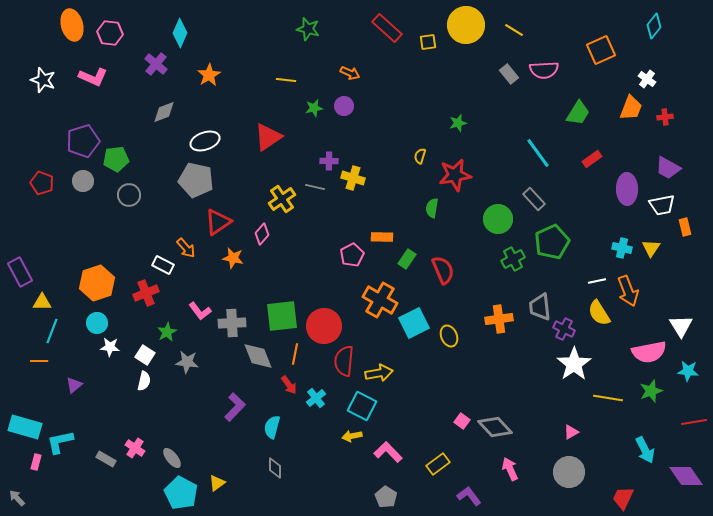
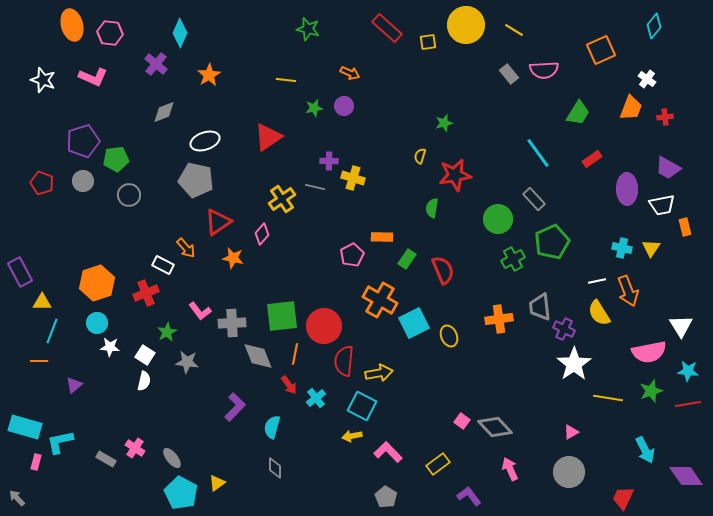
green star at (458, 123): moved 14 px left
red line at (694, 422): moved 6 px left, 18 px up
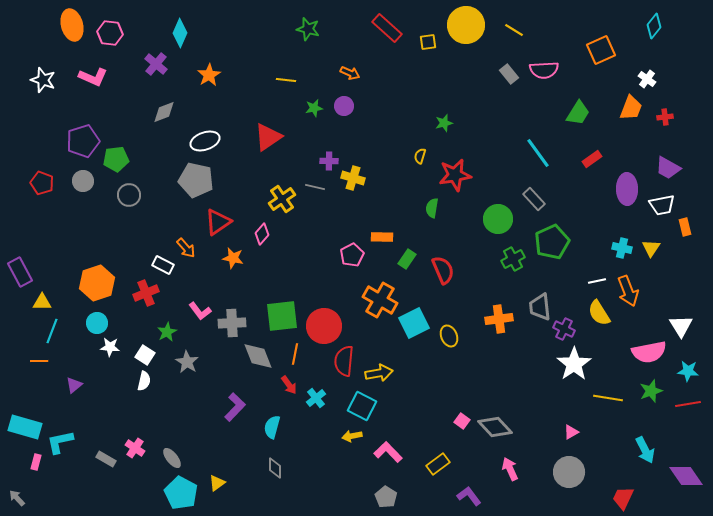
gray star at (187, 362): rotated 25 degrees clockwise
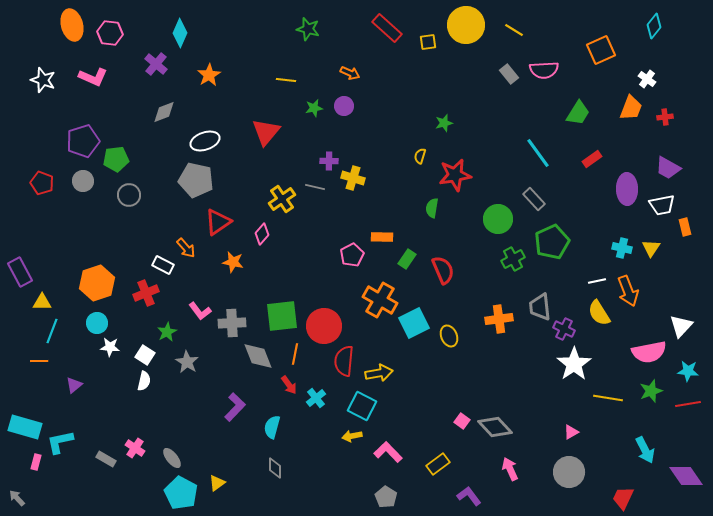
red triangle at (268, 137): moved 2 px left, 5 px up; rotated 16 degrees counterclockwise
orange star at (233, 258): moved 4 px down
white triangle at (681, 326): rotated 15 degrees clockwise
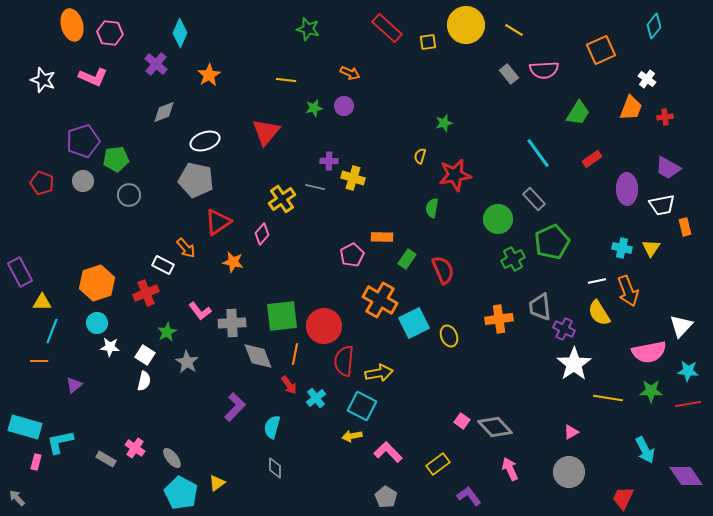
green star at (651, 391): rotated 20 degrees clockwise
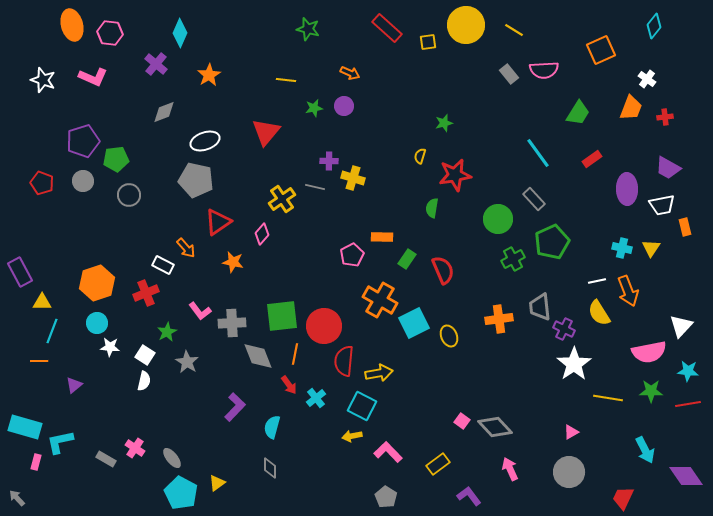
gray diamond at (275, 468): moved 5 px left
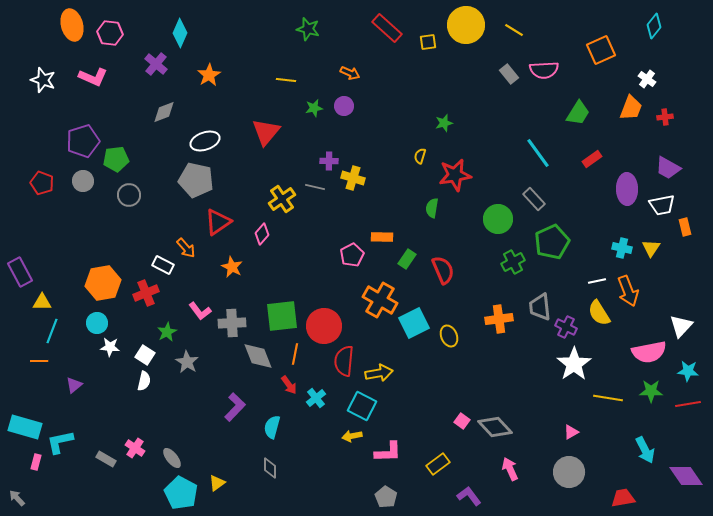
green cross at (513, 259): moved 3 px down
orange star at (233, 262): moved 1 px left, 5 px down; rotated 15 degrees clockwise
orange hexagon at (97, 283): moved 6 px right; rotated 8 degrees clockwise
purple cross at (564, 329): moved 2 px right, 2 px up
pink L-shape at (388, 452): rotated 132 degrees clockwise
red trapezoid at (623, 498): rotated 55 degrees clockwise
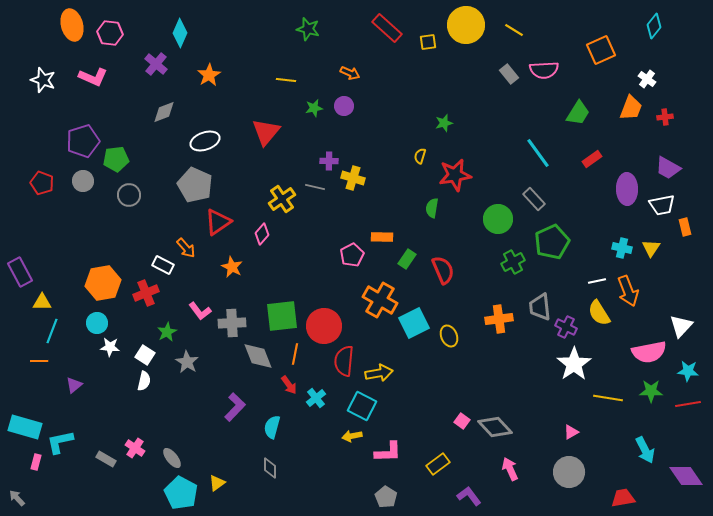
gray pentagon at (196, 180): moved 1 px left, 5 px down; rotated 12 degrees clockwise
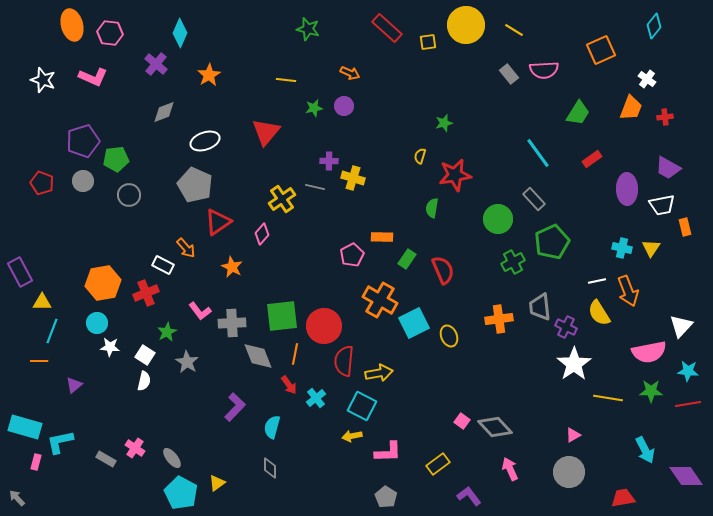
pink triangle at (571, 432): moved 2 px right, 3 px down
